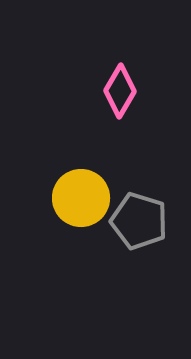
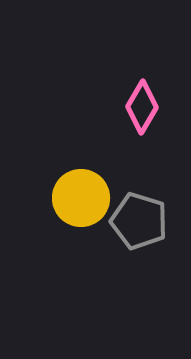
pink diamond: moved 22 px right, 16 px down
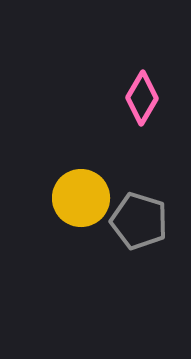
pink diamond: moved 9 px up
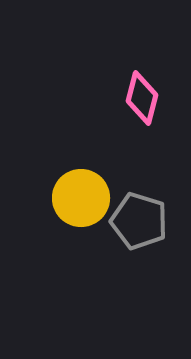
pink diamond: rotated 16 degrees counterclockwise
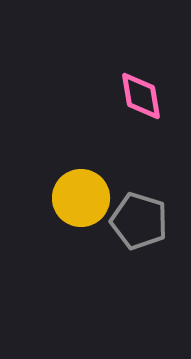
pink diamond: moved 1 px left, 2 px up; rotated 24 degrees counterclockwise
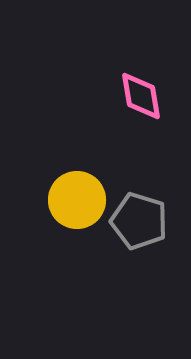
yellow circle: moved 4 px left, 2 px down
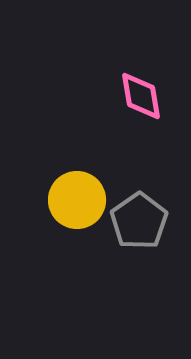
gray pentagon: rotated 20 degrees clockwise
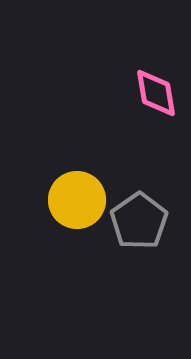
pink diamond: moved 15 px right, 3 px up
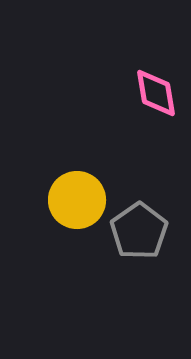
gray pentagon: moved 10 px down
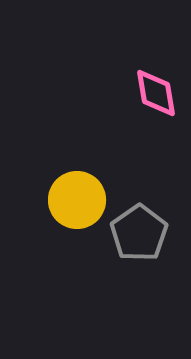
gray pentagon: moved 2 px down
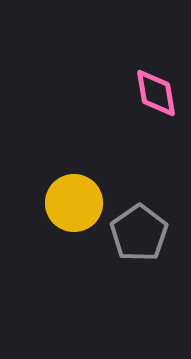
yellow circle: moved 3 px left, 3 px down
